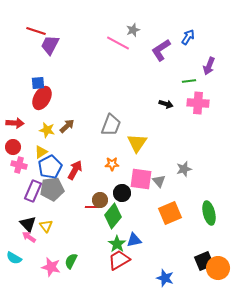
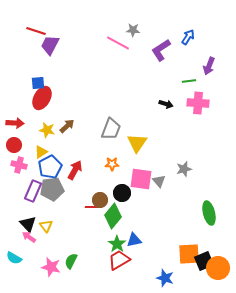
gray star at (133, 30): rotated 24 degrees clockwise
gray trapezoid at (111, 125): moved 4 px down
red circle at (13, 147): moved 1 px right, 2 px up
orange square at (170, 213): moved 19 px right, 41 px down; rotated 20 degrees clockwise
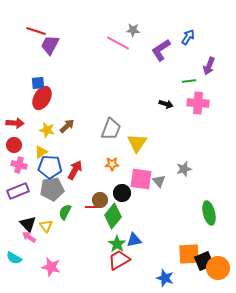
blue pentagon at (50, 167): rotated 30 degrees clockwise
purple rectangle at (33, 191): moved 15 px left; rotated 45 degrees clockwise
green semicircle at (71, 261): moved 6 px left, 49 px up
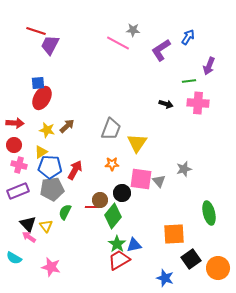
blue triangle at (134, 240): moved 5 px down
orange square at (189, 254): moved 15 px left, 20 px up
black square at (204, 261): moved 13 px left, 2 px up; rotated 12 degrees counterclockwise
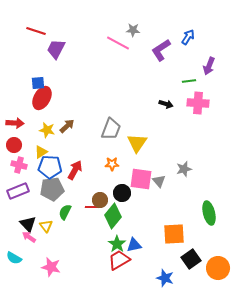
purple trapezoid at (50, 45): moved 6 px right, 4 px down
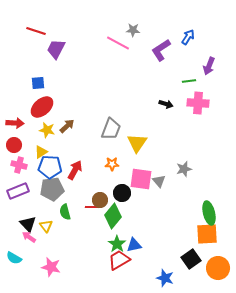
red ellipse at (42, 98): moved 9 px down; rotated 20 degrees clockwise
green semicircle at (65, 212): rotated 42 degrees counterclockwise
orange square at (174, 234): moved 33 px right
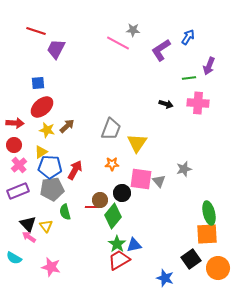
green line at (189, 81): moved 3 px up
pink cross at (19, 165): rotated 35 degrees clockwise
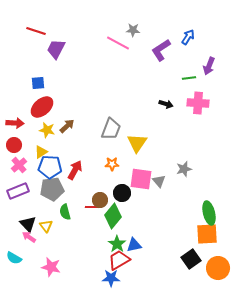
blue star at (165, 278): moved 54 px left; rotated 18 degrees counterclockwise
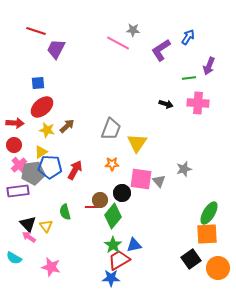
gray pentagon at (52, 189): moved 19 px left, 16 px up
purple rectangle at (18, 191): rotated 15 degrees clockwise
green ellipse at (209, 213): rotated 45 degrees clockwise
green star at (117, 244): moved 4 px left, 1 px down
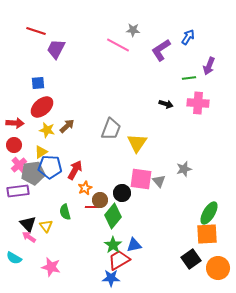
pink line at (118, 43): moved 2 px down
orange star at (112, 164): moved 27 px left, 24 px down; rotated 24 degrees counterclockwise
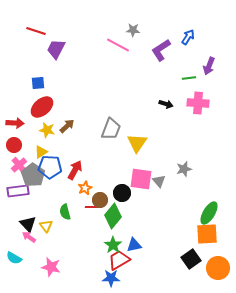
gray pentagon at (33, 173): moved 2 px down; rotated 30 degrees counterclockwise
